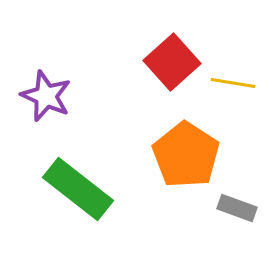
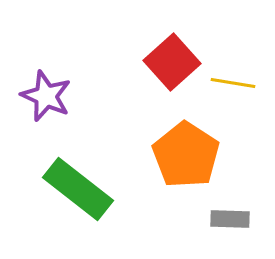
gray rectangle: moved 7 px left, 11 px down; rotated 18 degrees counterclockwise
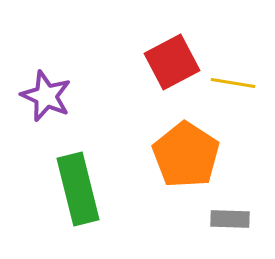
red square: rotated 14 degrees clockwise
green rectangle: rotated 38 degrees clockwise
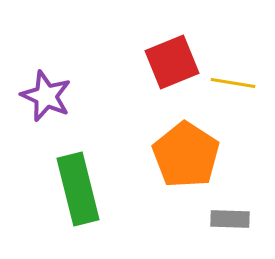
red square: rotated 6 degrees clockwise
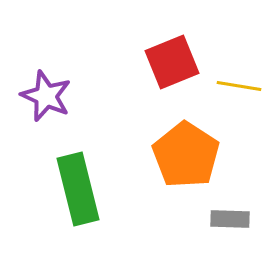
yellow line: moved 6 px right, 3 px down
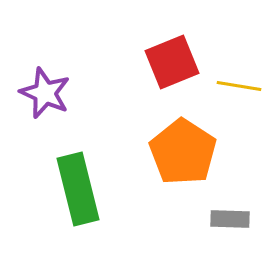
purple star: moved 1 px left, 3 px up
orange pentagon: moved 3 px left, 3 px up
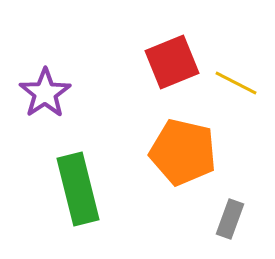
yellow line: moved 3 px left, 3 px up; rotated 18 degrees clockwise
purple star: rotated 15 degrees clockwise
orange pentagon: rotated 20 degrees counterclockwise
gray rectangle: rotated 72 degrees counterclockwise
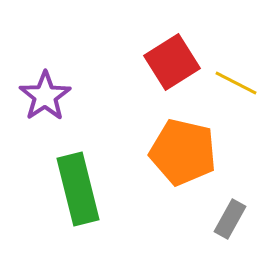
red square: rotated 10 degrees counterclockwise
purple star: moved 3 px down
gray rectangle: rotated 9 degrees clockwise
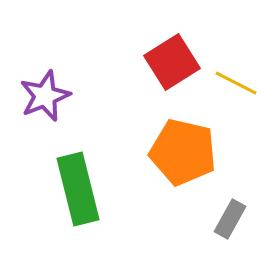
purple star: rotated 12 degrees clockwise
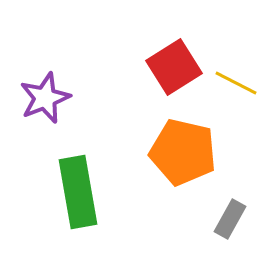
red square: moved 2 px right, 5 px down
purple star: moved 2 px down
green rectangle: moved 3 px down; rotated 4 degrees clockwise
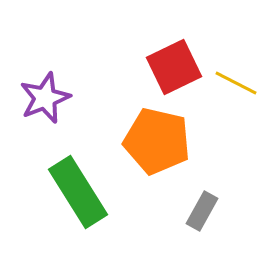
red square: rotated 6 degrees clockwise
orange pentagon: moved 26 px left, 11 px up
green rectangle: rotated 22 degrees counterclockwise
gray rectangle: moved 28 px left, 8 px up
